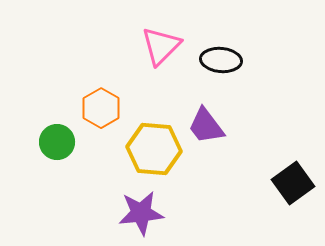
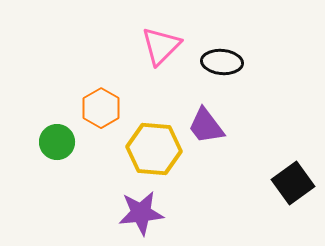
black ellipse: moved 1 px right, 2 px down
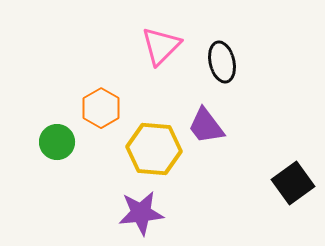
black ellipse: rotated 72 degrees clockwise
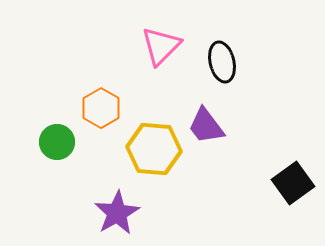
purple star: moved 24 px left; rotated 24 degrees counterclockwise
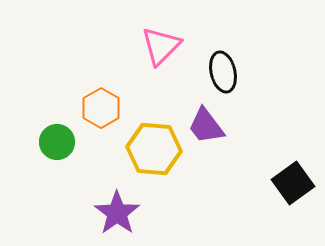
black ellipse: moved 1 px right, 10 px down
purple star: rotated 6 degrees counterclockwise
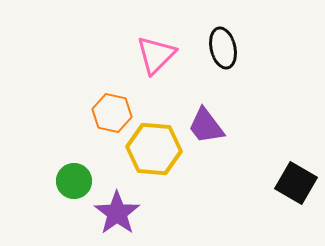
pink triangle: moved 5 px left, 9 px down
black ellipse: moved 24 px up
orange hexagon: moved 11 px right, 5 px down; rotated 18 degrees counterclockwise
green circle: moved 17 px right, 39 px down
black square: moved 3 px right; rotated 24 degrees counterclockwise
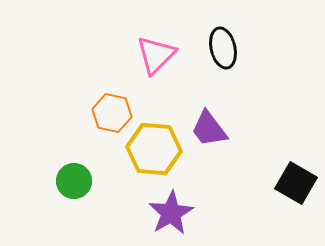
purple trapezoid: moved 3 px right, 3 px down
purple star: moved 54 px right; rotated 6 degrees clockwise
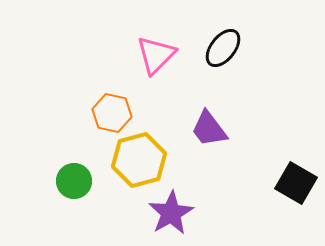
black ellipse: rotated 51 degrees clockwise
yellow hexagon: moved 15 px left, 11 px down; rotated 20 degrees counterclockwise
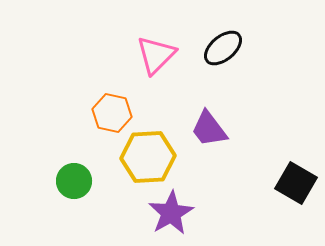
black ellipse: rotated 12 degrees clockwise
yellow hexagon: moved 9 px right, 3 px up; rotated 12 degrees clockwise
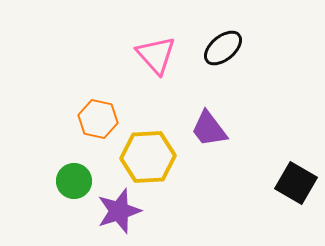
pink triangle: rotated 27 degrees counterclockwise
orange hexagon: moved 14 px left, 6 px down
purple star: moved 52 px left, 2 px up; rotated 12 degrees clockwise
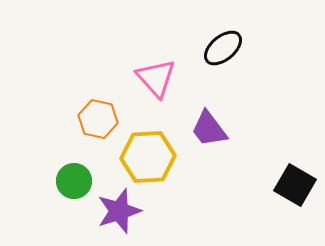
pink triangle: moved 23 px down
black square: moved 1 px left, 2 px down
